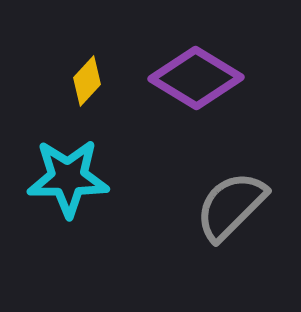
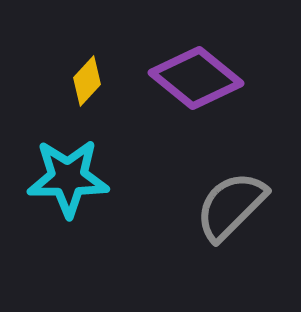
purple diamond: rotated 8 degrees clockwise
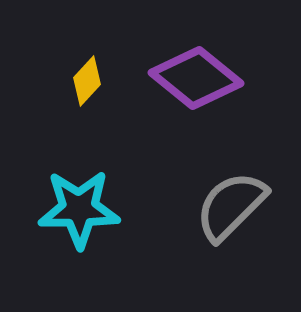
cyan star: moved 11 px right, 31 px down
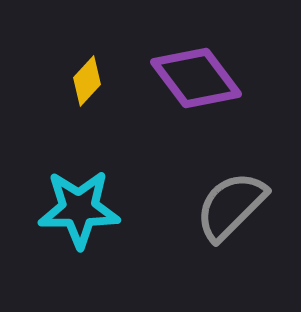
purple diamond: rotated 14 degrees clockwise
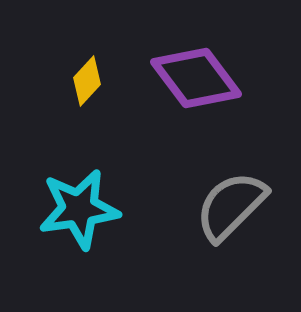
cyan star: rotated 8 degrees counterclockwise
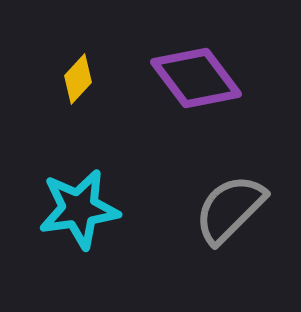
yellow diamond: moved 9 px left, 2 px up
gray semicircle: moved 1 px left, 3 px down
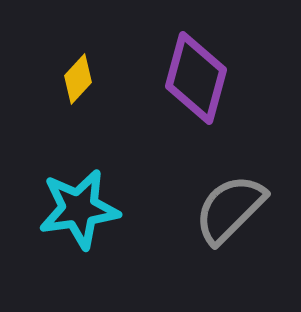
purple diamond: rotated 52 degrees clockwise
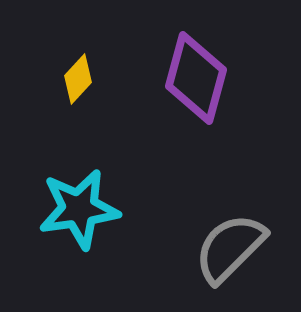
gray semicircle: moved 39 px down
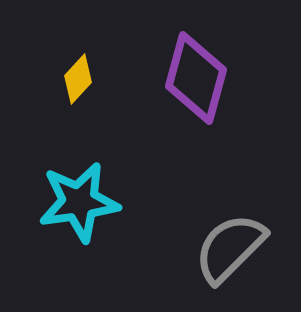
cyan star: moved 7 px up
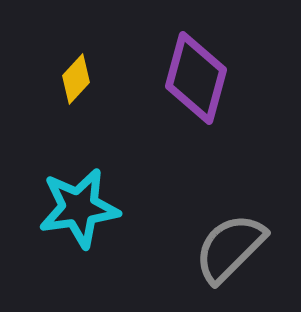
yellow diamond: moved 2 px left
cyan star: moved 6 px down
